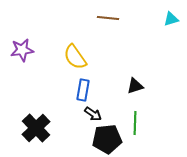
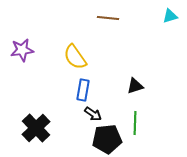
cyan triangle: moved 1 px left, 3 px up
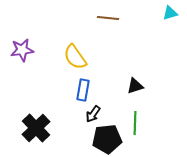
cyan triangle: moved 3 px up
black arrow: rotated 90 degrees clockwise
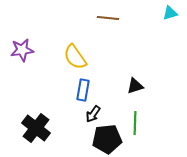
black cross: rotated 8 degrees counterclockwise
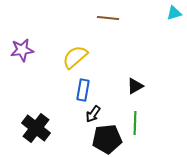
cyan triangle: moved 4 px right
yellow semicircle: rotated 84 degrees clockwise
black triangle: rotated 12 degrees counterclockwise
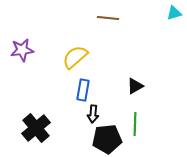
black arrow: rotated 30 degrees counterclockwise
green line: moved 1 px down
black cross: rotated 12 degrees clockwise
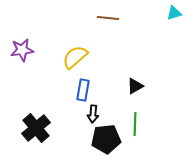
black pentagon: moved 1 px left
